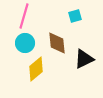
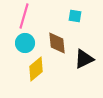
cyan square: rotated 24 degrees clockwise
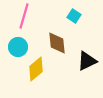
cyan square: moved 1 px left; rotated 24 degrees clockwise
cyan circle: moved 7 px left, 4 px down
black triangle: moved 3 px right, 2 px down
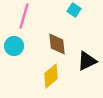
cyan square: moved 6 px up
brown diamond: moved 1 px down
cyan circle: moved 4 px left, 1 px up
yellow diamond: moved 15 px right, 7 px down
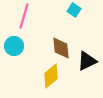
brown diamond: moved 4 px right, 4 px down
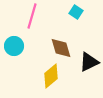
cyan square: moved 2 px right, 2 px down
pink line: moved 8 px right
brown diamond: rotated 10 degrees counterclockwise
black triangle: moved 2 px right, 1 px down
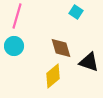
pink line: moved 15 px left
black triangle: rotated 45 degrees clockwise
yellow diamond: moved 2 px right
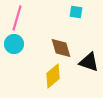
cyan square: rotated 24 degrees counterclockwise
pink line: moved 2 px down
cyan circle: moved 2 px up
